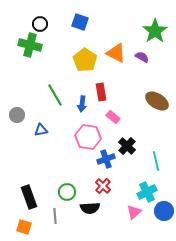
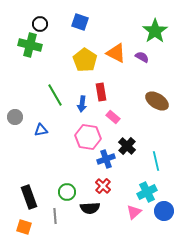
gray circle: moved 2 px left, 2 px down
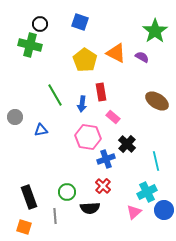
black cross: moved 2 px up
blue circle: moved 1 px up
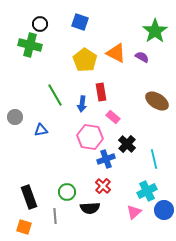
pink hexagon: moved 2 px right
cyan line: moved 2 px left, 2 px up
cyan cross: moved 1 px up
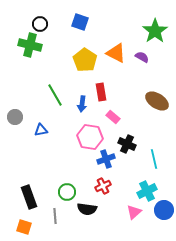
black cross: rotated 18 degrees counterclockwise
red cross: rotated 21 degrees clockwise
black semicircle: moved 3 px left, 1 px down; rotated 12 degrees clockwise
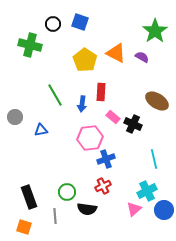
black circle: moved 13 px right
red rectangle: rotated 12 degrees clockwise
pink hexagon: moved 1 px down; rotated 15 degrees counterclockwise
black cross: moved 6 px right, 20 px up
pink triangle: moved 3 px up
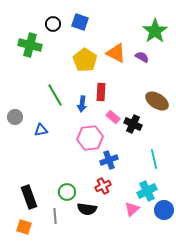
blue cross: moved 3 px right, 1 px down
pink triangle: moved 2 px left
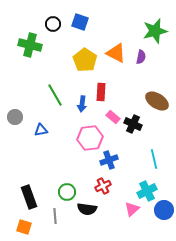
green star: rotated 20 degrees clockwise
purple semicircle: moved 1 px left; rotated 72 degrees clockwise
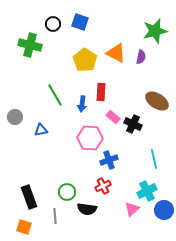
pink hexagon: rotated 10 degrees clockwise
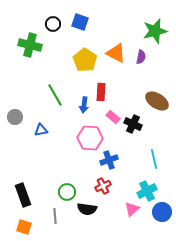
blue arrow: moved 2 px right, 1 px down
black rectangle: moved 6 px left, 2 px up
blue circle: moved 2 px left, 2 px down
